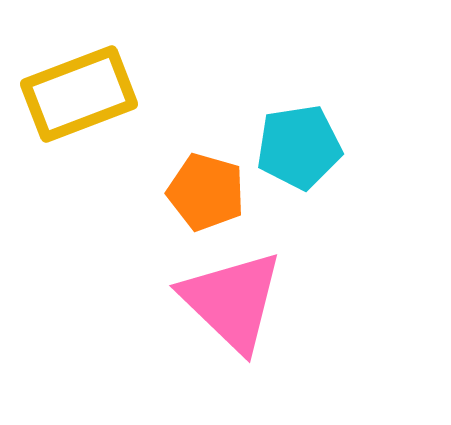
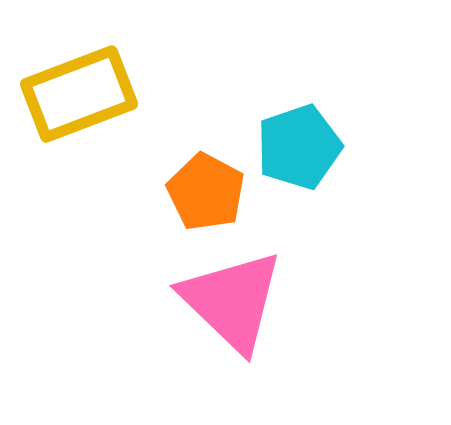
cyan pentagon: rotated 10 degrees counterclockwise
orange pentagon: rotated 12 degrees clockwise
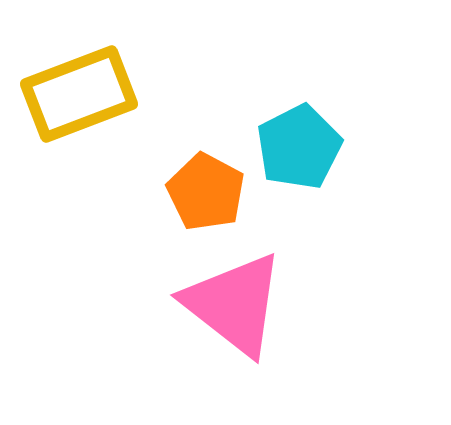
cyan pentagon: rotated 8 degrees counterclockwise
pink triangle: moved 2 px right, 3 px down; rotated 6 degrees counterclockwise
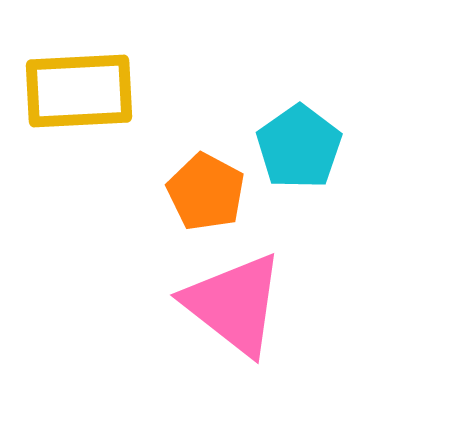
yellow rectangle: moved 3 px up; rotated 18 degrees clockwise
cyan pentagon: rotated 8 degrees counterclockwise
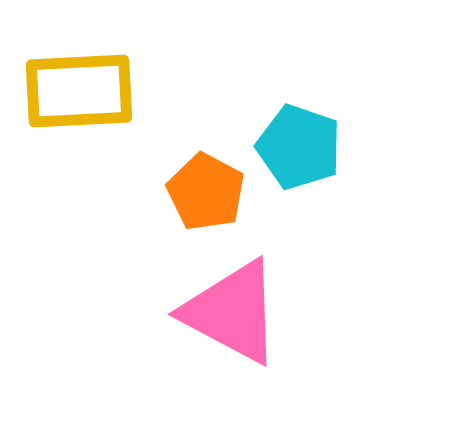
cyan pentagon: rotated 18 degrees counterclockwise
pink triangle: moved 2 px left, 8 px down; rotated 10 degrees counterclockwise
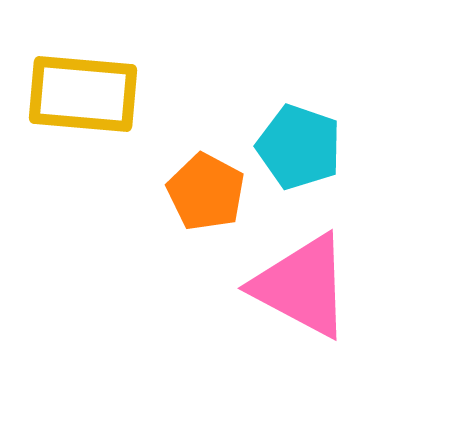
yellow rectangle: moved 4 px right, 3 px down; rotated 8 degrees clockwise
pink triangle: moved 70 px right, 26 px up
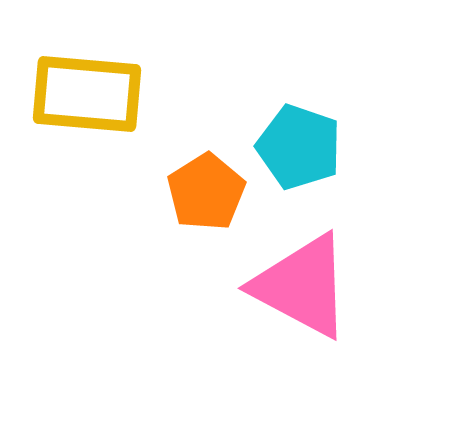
yellow rectangle: moved 4 px right
orange pentagon: rotated 12 degrees clockwise
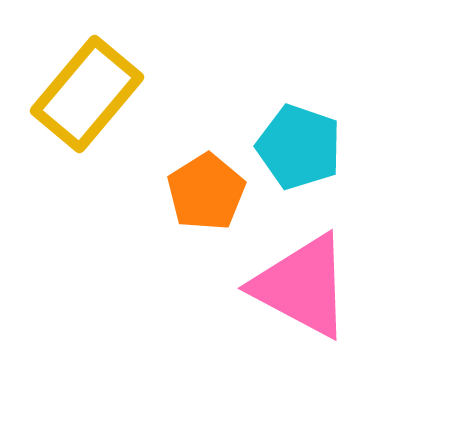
yellow rectangle: rotated 55 degrees counterclockwise
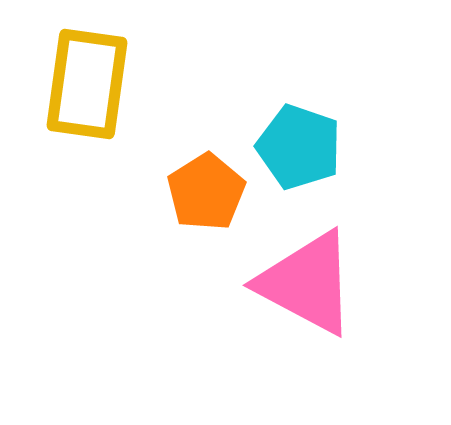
yellow rectangle: moved 10 px up; rotated 32 degrees counterclockwise
pink triangle: moved 5 px right, 3 px up
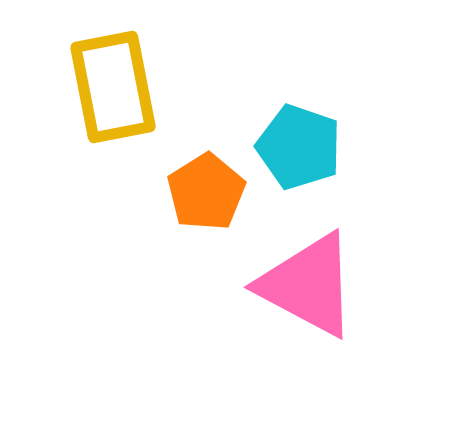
yellow rectangle: moved 26 px right, 3 px down; rotated 19 degrees counterclockwise
pink triangle: moved 1 px right, 2 px down
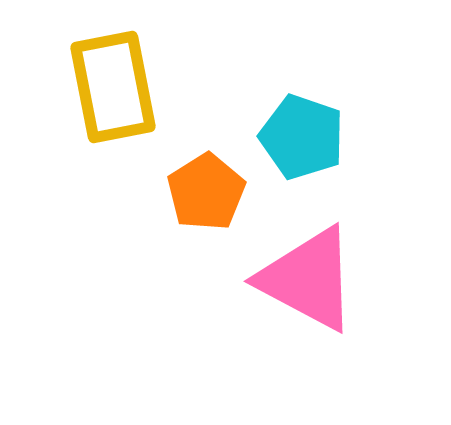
cyan pentagon: moved 3 px right, 10 px up
pink triangle: moved 6 px up
